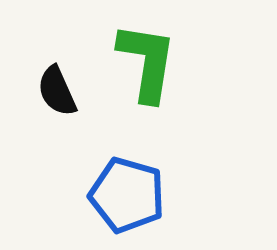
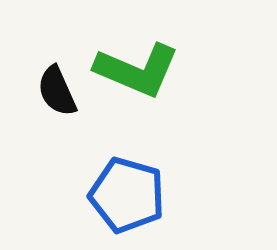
green L-shape: moved 10 px left, 8 px down; rotated 104 degrees clockwise
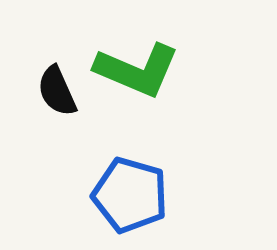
blue pentagon: moved 3 px right
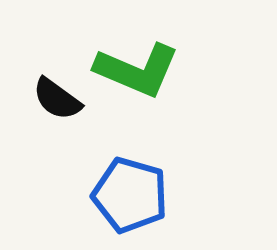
black semicircle: moved 8 px down; rotated 30 degrees counterclockwise
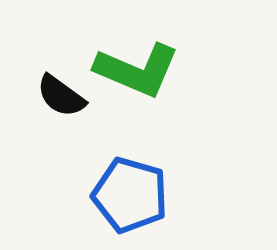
black semicircle: moved 4 px right, 3 px up
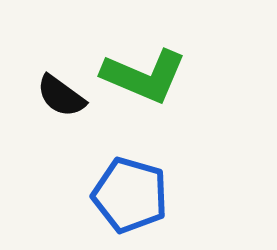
green L-shape: moved 7 px right, 6 px down
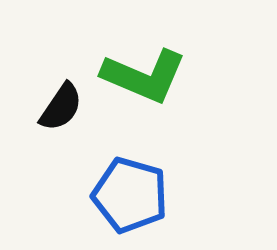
black semicircle: moved 11 px down; rotated 92 degrees counterclockwise
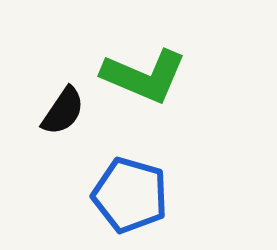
black semicircle: moved 2 px right, 4 px down
